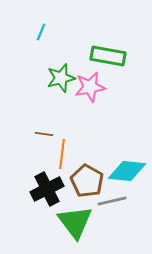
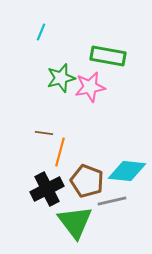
brown line: moved 1 px up
orange line: moved 2 px left, 2 px up; rotated 8 degrees clockwise
brown pentagon: rotated 8 degrees counterclockwise
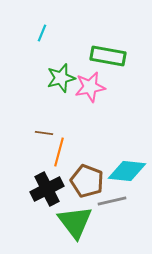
cyan line: moved 1 px right, 1 px down
orange line: moved 1 px left
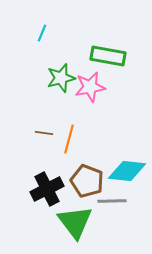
orange line: moved 10 px right, 13 px up
gray line: rotated 12 degrees clockwise
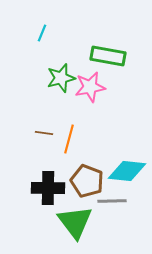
black cross: moved 1 px right, 1 px up; rotated 28 degrees clockwise
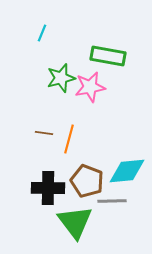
cyan diamond: rotated 12 degrees counterclockwise
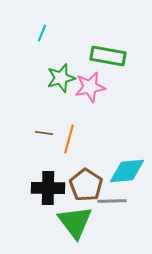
brown pentagon: moved 1 px left, 4 px down; rotated 12 degrees clockwise
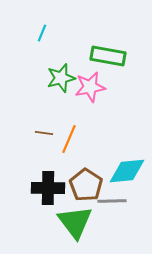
orange line: rotated 8 degrees clockwise
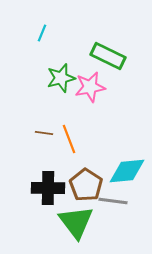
green rectangle: rotated 16 degrees clockwise
orange line: rotated 44 degrees counterclockwise
gray line: moved 1 px right; rotated 8 degrees clockwise
green triangle: moved 1 px right
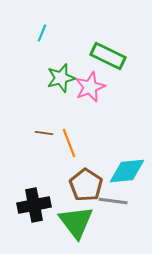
pink star: rotated 12 degrees counterclockwise
orange line: moved 4 px down
black cross: moved 14 px left, 17 px down; rotated 12 degrees counterclockwise
